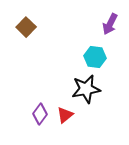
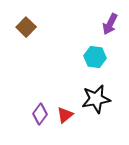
black star: moved 10 px right, 10 px down
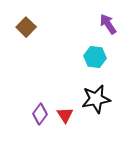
purple arrow: moved 2 px left; rotated 120 degrees clockwise
red triangle: rotated 24 degrees counterclockwise
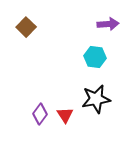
purple arrow: rotated 120 degrees clockwise
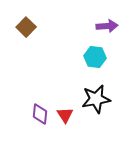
purple arrow: moved 1 px left, 2 px down
purple diamond: rotated 30 degrees counterclockwise
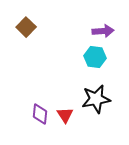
purple arrow: moved 4 px left, 5 px down
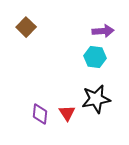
red triangle: moved 2 px right, 2 px up
